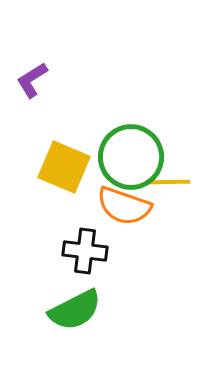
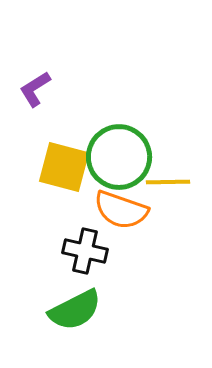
purple L-shape: moved 3 px right, 9 px down
green circle: moved 12 px left
yellow square: rotated 8 degrees counterclockwise
orange semicircle: moved 3 px left, 4 px down
black cross: rotated 6 degrees clockwise
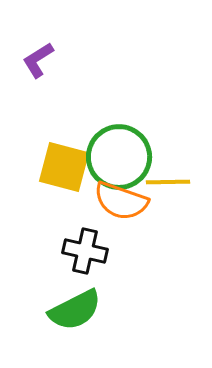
purple L-shape: moved 3 px right, 29 px up
orange semicircle: moved 9 px up
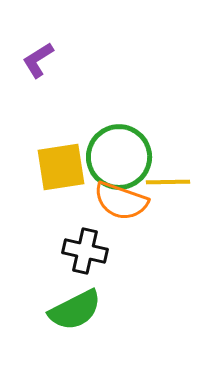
yellow square: moved 3 px left; rotated 24 degrees counterclockwise
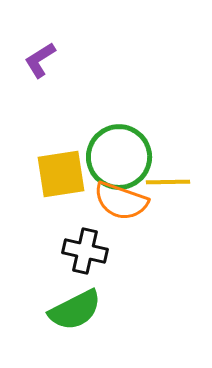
purple L-shape: moved 2 px right
yellow square: moved 7 px down
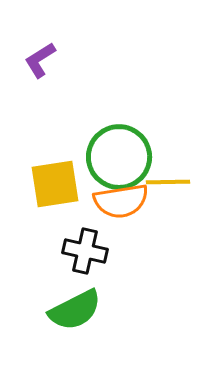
yellow square: moved 6 px left, 10 px down
orange semicircle: rotated 28 degrees counterclockwise
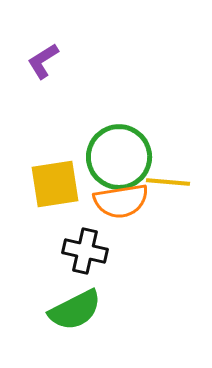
purple L-shape: moved 3 px right, 1 px down
yellow line: rotated 6 degrees clockwise
